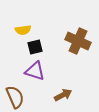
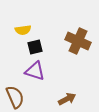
brown arrow: moved 4 px right, 4 px down
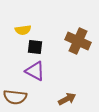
black square: rotated 21 degrees clockwise
purple triangle: rotated 10 degrees clockwise
brown semicircle: rotated 120 degrees clockwise
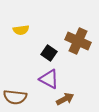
yellow semicircle: moved 2 px left
black square: moved 14 px right, 6 px down; rotated 28 degrees clockwise
purple triangle: moved 14 px right, 8 px down
brown arrow: moved 2 px left
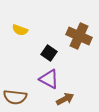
yellow semicircle: moved 1 px left; rotated 28 degrees clockwise
brown cross: moved 1 px right, 5 px up
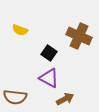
purple triangle: moved 1 px up
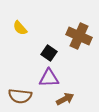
yellow semicircle: moved 2 px up; rotated 28 degrees clockwise
purple triangle: rotated 30 degrees counterclockwise
brown semicircle: moved 5 px right, 1 px up
